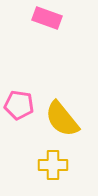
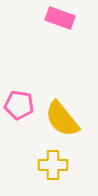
pink rectangle: moved 13 px right
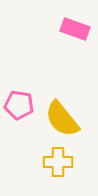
pink rectangle: moved 15 px right, 11 px down
yellow cross: moved 5 px right, 3 px up
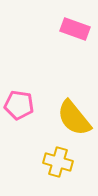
yellow semicircle: moved 12 px right, 1 px up
yellow cross: rotated 16 degrees clockwise
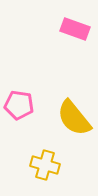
yellow cross: moved 13 px left, 3 px down
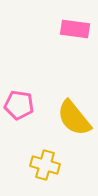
pink rectangle: rotated 12 degrees counterclockwise
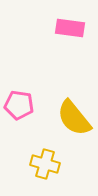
pink rectangle: moved 5 px left, 1 px up
yellow cross: moved 1 px up
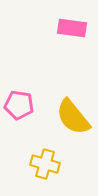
pink rectangle: moved 2 px right
yellow semicircle: moved 1 px left, 1 px up
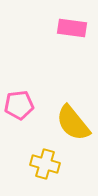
pink pentagon: rotated 16 degrees counterclockwise
yellow semicircle: moved 6 px down
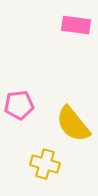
pink rectangle: moved 4 px right, 3 px up
yellow semicircle: moved 1 px down
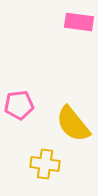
pink rectangle: moved 3 px right, 3 px up
yellow cross: rotated 8 degrees counterclockwise
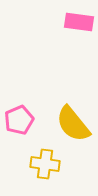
pink pentagon: moved 15 px down; rotated 16 degrees counterclockwise
